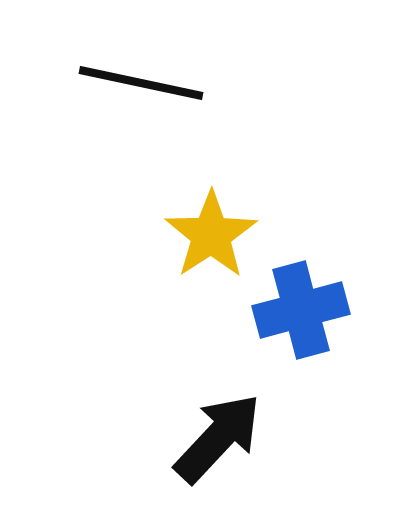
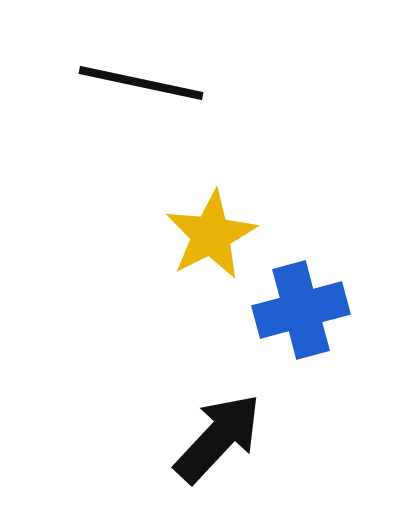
yellow star: rotated 6 degrees clockwise
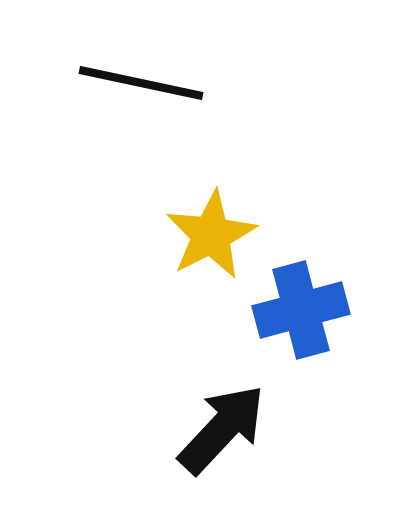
black arrow: moved 4 px right, 9 px up
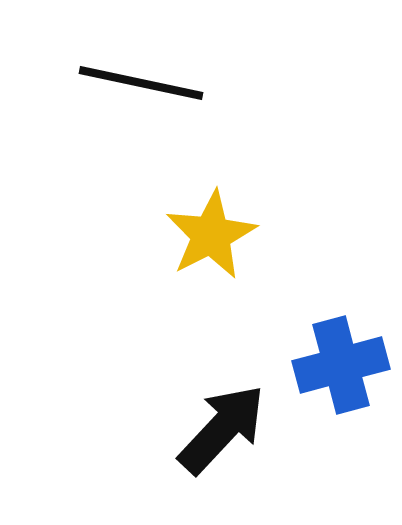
blue cross: moved 40 px right, 55 px down
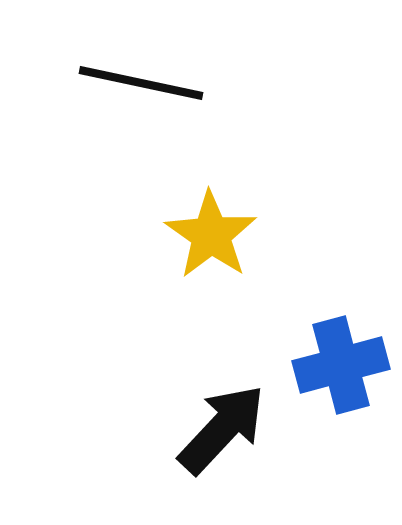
yellow star: rotated 10 degrees counterclockwise
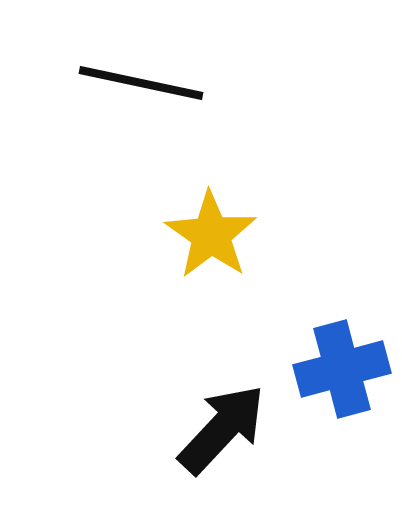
blue cross: moved 1 px right, 4 px down
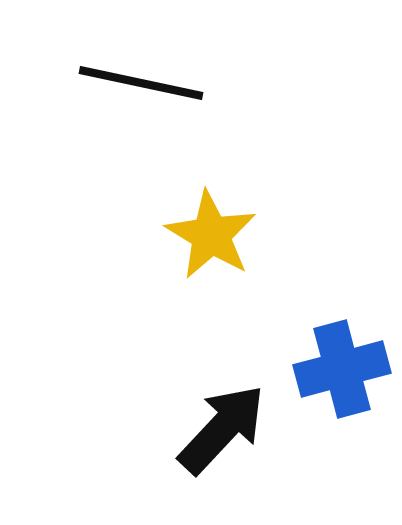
yellow star: rotated 4 degrees counterclockwise
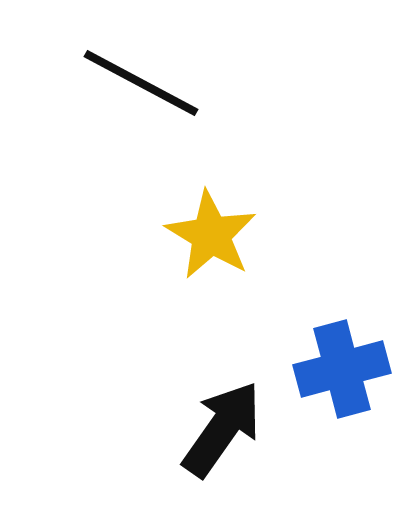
black line: rotated 16 degrees clockwise
black arrow: rotated 8 degrees counterclockwise
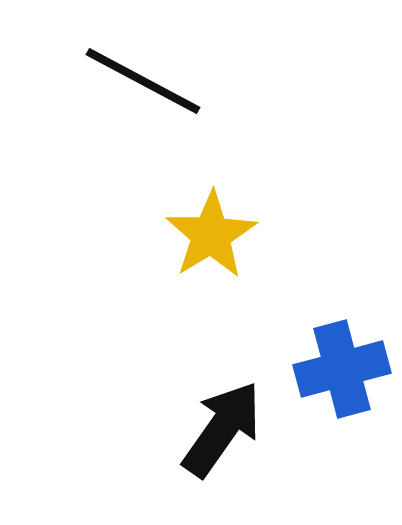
black line: moved 2 px right, 2 px up
yellow star: rotated 10 degrees clockwise
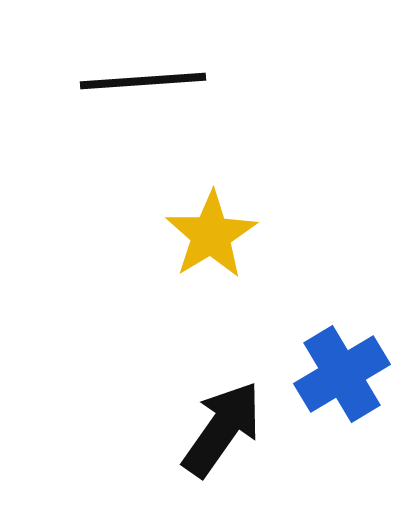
black line: rotated 32 degrees counterclockwise
blue cross: moved 5 px down; rotated 16 degrees counterclockwise
